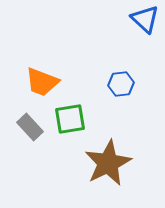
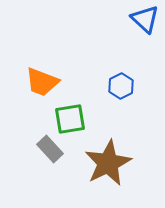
blue hexagon: moved 2 px down; rotated 20 degrees counterclockwise
gray rectangle: moved 20 px right, 22 px down
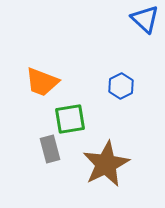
gray rectangle: rotated 28 degrees clockwise
brown star: moved 2 px left, 1 px down
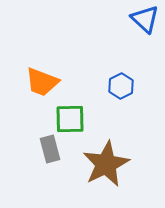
green square: rotated 8 degrees clockwise
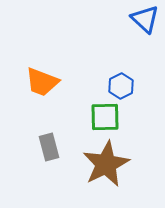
green square: moved 35 px right, 2 px up
gray rectangle: moved 1 px left, 2 px up
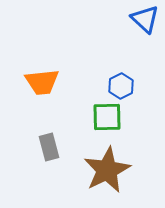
orange trapezoid: rotated 27 degrees counterclockwise
green square: moved 2 px right
brown star: moved 1 px right, 6 px down
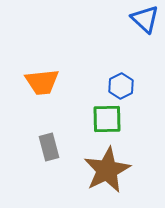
green square: moved 2 px down
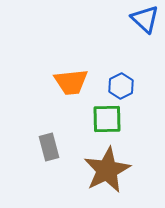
orange trapezoid: moved 29 px right
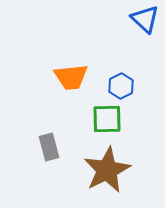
orange trapezoid: moved 5 px up
